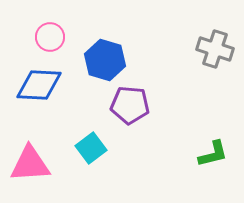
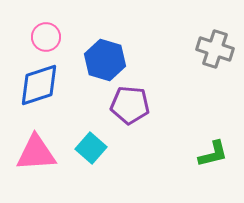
pink circle: moved 4 px left
blue diamond: rotated 21 degrees counterclockwise
cyan square: rotated 12 degrees counterclockwise
pink triangle: moved 6 px right, 11 px up
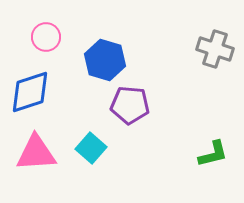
blue diamond: moved 9 px left, 7 px down
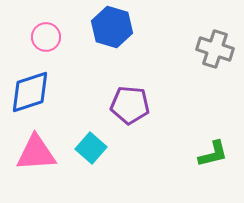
blue hexagon: moved 7 px right, 33 px up
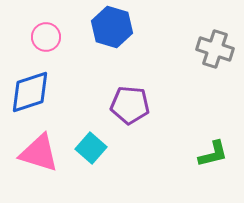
pink triangle: moved 3 px right; rotated 21 degrees clockwise
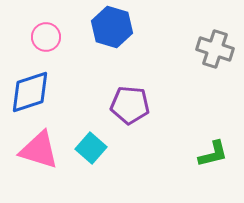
pink triangle: moved 3 px up
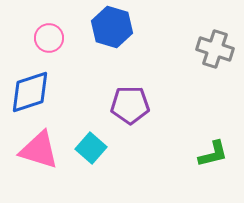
pink circle: moved 3 px right, 1 px down
purple pentagon: rotated 6 degrees counterclockwise
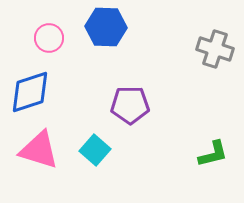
blue hexagon: moved 6 px left; rotated 15 degrees counterclockwise
cyan square: moved 4 px right, 2 px down
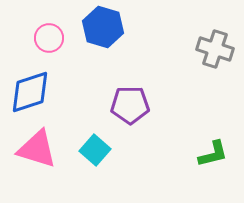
blue hexagon: moved 3 px left; rotated 15 degrees clockwise
pink triangle: moved 2 px left, 1 px up
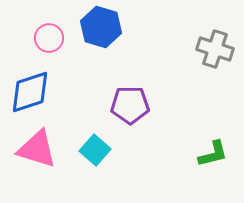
blue hexagon: moved 2 px left
